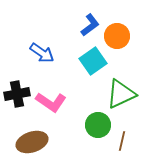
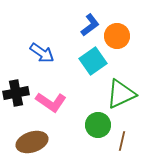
black cross: moved 1 px left, 1 px up
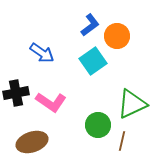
green triangle: moved 11 px right, 10 px down
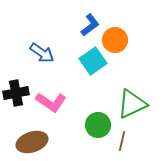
orange circle: moved 2 px left, 4 px down
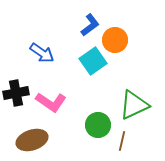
green triangle: moved 2 px right, 1 px down
brown ellipse: moved 2 px up
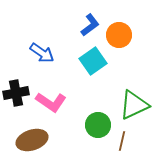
orange circle: moved 4 px right, 5 px up
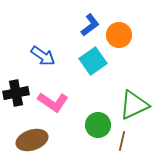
blue arrow: moved 1 px right, 3 px down
pink L-shape: moved 2 px right
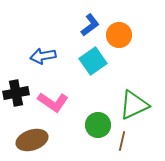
blue arrow: rotated 135 degrees clockwise
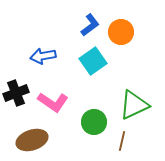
orange circle: moved 2 px right, 3 px up
black cross: rotated 10 degrees counterclockwise
green circle: moved 4 px left, 3 px up
